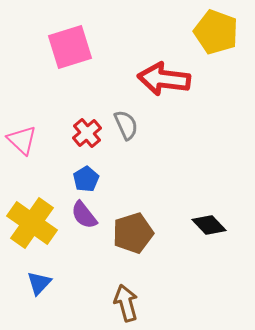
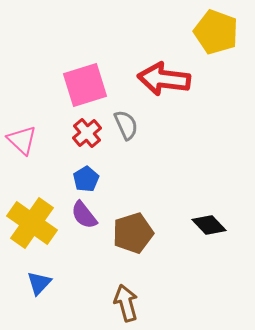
pink square: moved 15 px right, 38 px down
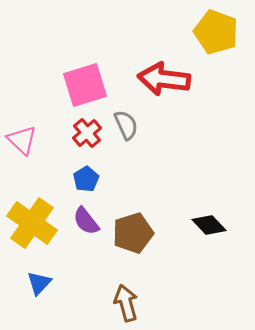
purple semicircle: moved 2 px right, 6 px down
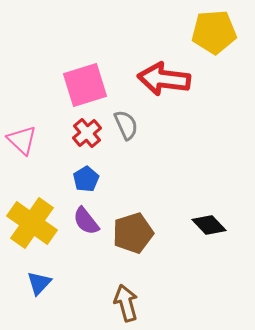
yellow pentagon: moved 2 px left; rotated 24 degrees counterclockwise
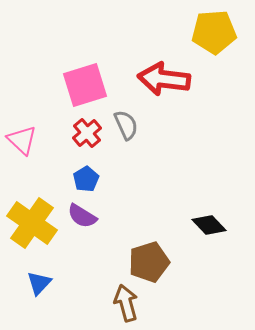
purple semicircle: moved 4 px left, 5 px up; rotated 20 degrees counterclockwise
brown pentagon: moved 16 px right, 29 px down
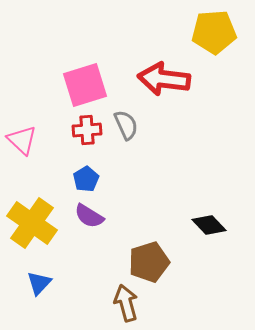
red cross: moved 3 px up; rotated 36 degrees clockwise
purple semicircle: moved 7 px right
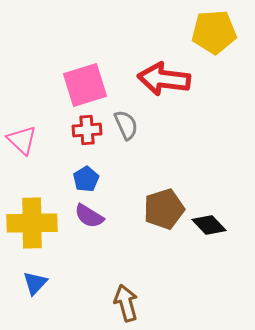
yellow cross: rotated 36 degrees counterclockwise
brown pentagon: moved 15 px right, 53 px up
blue triangle: moved 4 px left
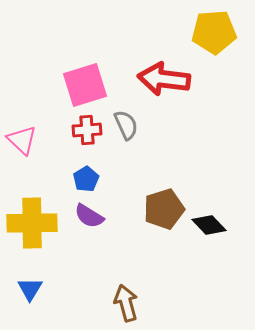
blue triangle: moved 5 px left, 6 px down; rotated 12 degrees counterclockwise
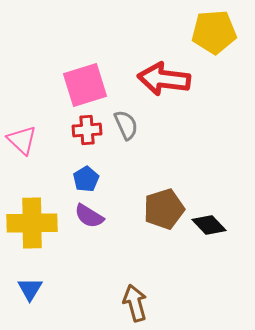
brown arrow: moved 9 px right
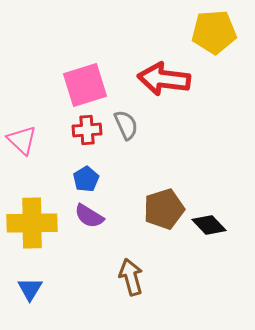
brown arrow: moved 4 px left, 26 px up
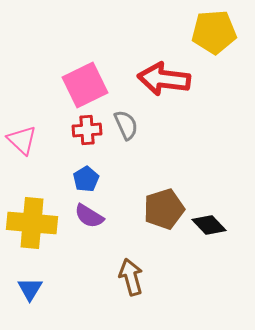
pink square: rotated 9 degrees counterclockwise
yellow cross: rotated 6 degrees clockwise
